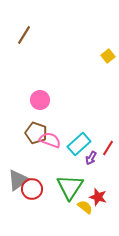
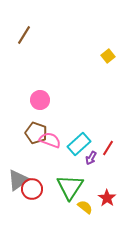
red star: moved 9 px right, 1 px down; rotated 18 degrees clockwise
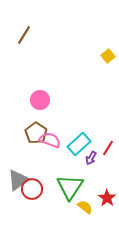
brown pentagon: rotated 15 degrees clockwise
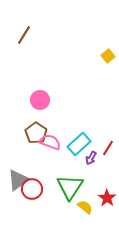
pink semicircle: moved 2 px down
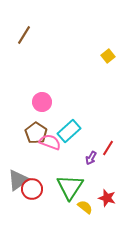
pink circle: moved 2 px right, 2 px down
cyan rectangle: moved 10 px left, 13 px up
red star: rotated 18 degrees counterclockwise
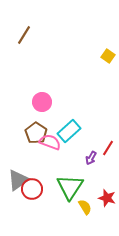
yellow square: rotated 16 degrees counterclockwise
yellow semicircle: rotated 21 degrees clockwise
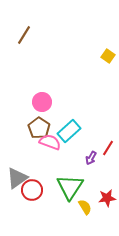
brown pentagon: moved 3 px right, 5 px up
gray triangle: moved 1 px left, 2 px up
red circle: moved 1 px down
red star: rotated 24 degrees counterclockwise
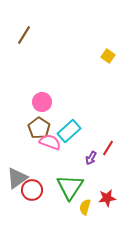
yellow semicircle: rotated 133 degrees counterclockwise
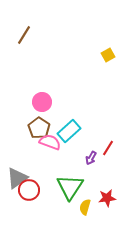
yellow square: moved 1 px up; rotated 24 degrees clockwise
red circle: moved 3 px left
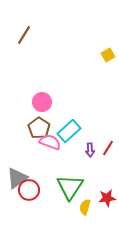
purple arrow: moved 1 px left, 8 px up; rotated 32 degrees counterclockwise
